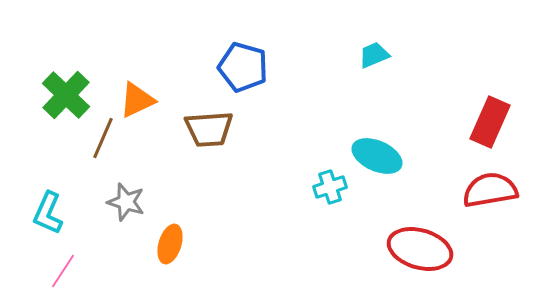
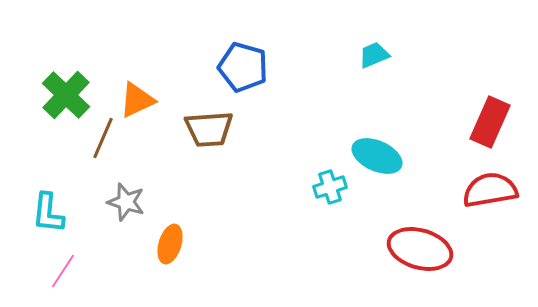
cyan L-shape: rotated 18 degrees counterclockwise
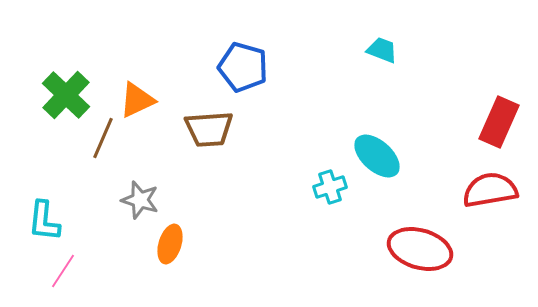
cyan trapezoid: moved 8 px right, 5 px up; rotated 44 degrees clockwise
red rectangle: moved 9 px right
cyan ellipse: rotated 18 degrees clockwise
gray star: moved 14 px right, 2 px up
cyan L-shape: moved 4 px left, 8 px down
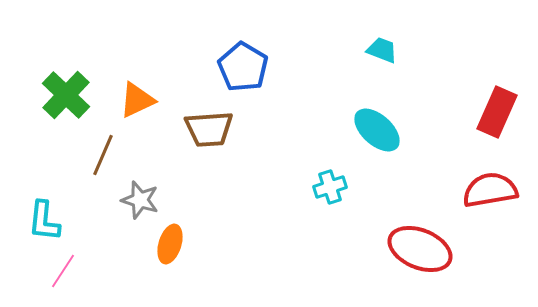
blue pentagon: rotated 15 degrees clockwise
red rectangle: moved 2 px left, 10 px up
brown line: moved 17 px down
cyan ellipse: moved 26 px up
red ellipse: rotated 6 degrees clockwise
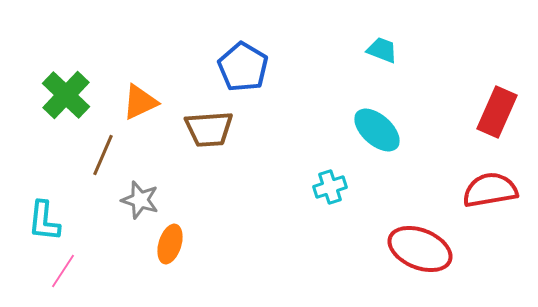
orange triangle: moved 3 px right, 2 px down
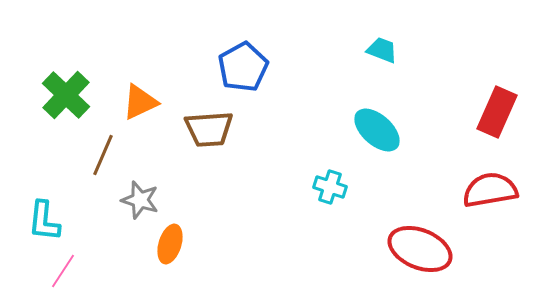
blue pentagon: rotated 12 degrees clockwise
cyan cross: rotated 36 degrees clockwise
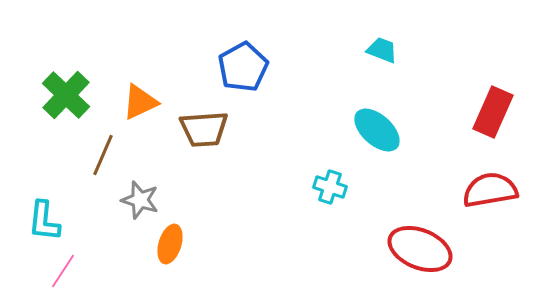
red rectangle: moved 4 px left
brown trapezoid: moved 5 px left
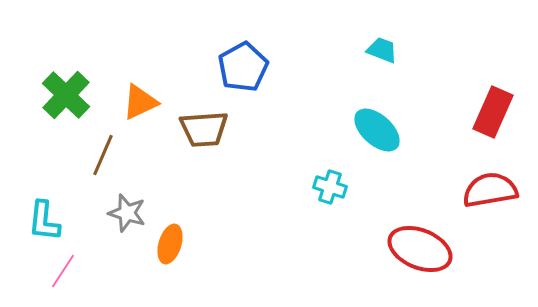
gray star: moved 13 px left, 13 px down
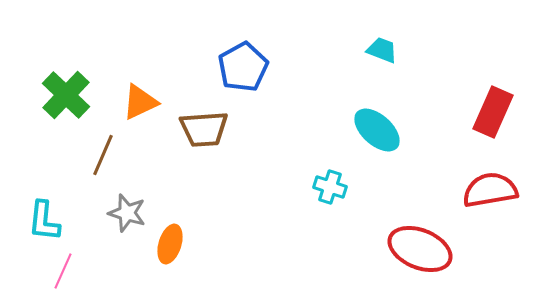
pink line: rotated 9 degrees counterclockwise
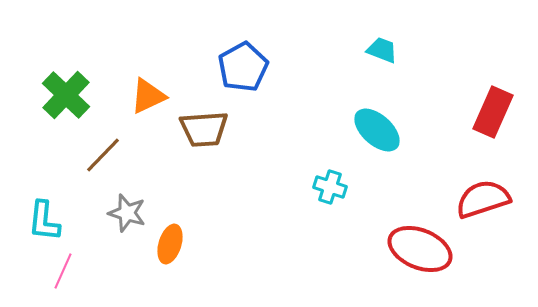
orange triangle: moved 8 px right, 6 px up
brown line: rotated 21 degrees clockwise
red semicircle: moved 7 px left, 9 px down; rotated 8 degrees counterclockwise
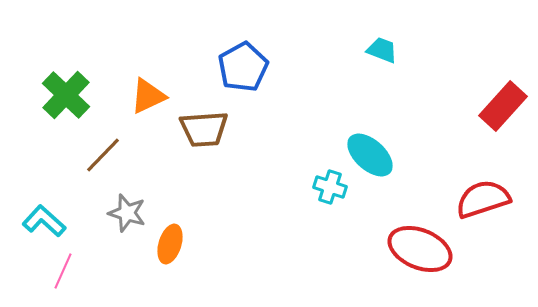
red rectangle: moved 10 px right, 6 px up; rotated 18 degrees clockwise
cyan ellipse: moved 7 px left, 25 px down
cyan L-shape: rotated 126 degrees clockwise
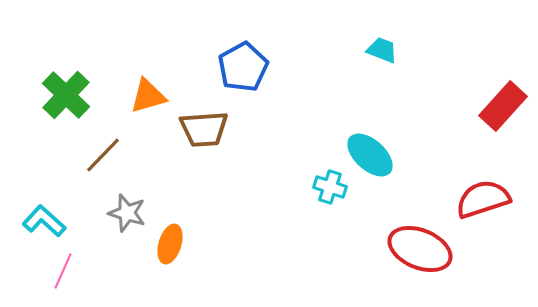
orange triangle: rotated 9 degrees clockwise
